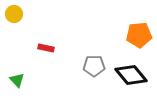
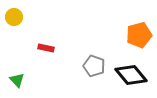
yellow circle: moved 3 px down
orange pentagon: rotated 10 degrees counterclockwise
gray pentagon: rotated 20 degrees clockwise
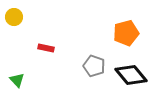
orange pentagon: moved 13 px left, 2 px up
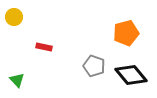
red rectangle: moved 2 px left, 1 px up
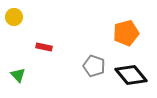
green triangle: moved 1 px right, 5 px up
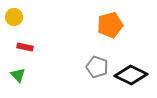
orange pentagon: moved 16 px left, 8 px up
red rectangle: moved 19 px left
gray pentagon: moved 3 px right, 1 px down
black diamond: rotated 24 degrees counterclockwise
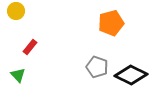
yellow circle: moved 2 px right, 6 px up
orange pentagon: moved 1 px right, 2 px up
red rectangle: moved 5 px right; rotated 63 degrees counterclockwise
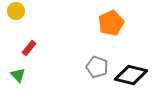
orange pentagon: rotated 10 degrees counterclockwise
red rectangle: moved 1 px left, 1 px down
black diamond: rotated 12 degrees counterclockwise
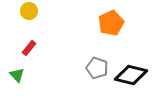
yellow circle: moved 13 px right
gray pentagon: moved 1 px down
green triangle: moved 1 px left
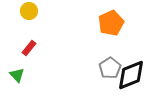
gray pentagon: moved 13 px right; rotated 20 degrees clockwise
black diamond: rotated 36 degrees counterclockwise
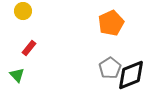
yellow circle: moved 6 px left
